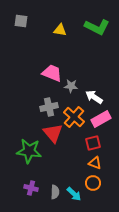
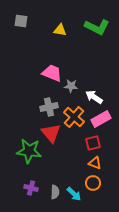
red triangle: moved 2 px left
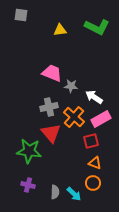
gray square: moved 6 px up
yellow triangle: rotated 16 degrees counterclockwise
red square: moved 2 px left, 2 px up
purple cross: moved 3 px left, 3 px up
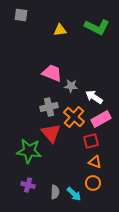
orange triangle: moved 1 px up
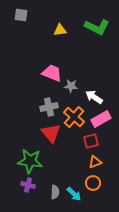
green star: moved 1 px right, 10 px down
orange triangle: rotated 40 degrees counterclockwise
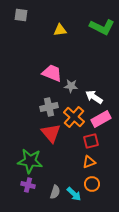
green L-shape: moved 5 px right
orange triangle: moved 6 px left
orange circle: moved 1 px left, 1 px down
gray semicircle: rotated 16 degrees clockwise
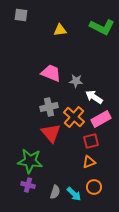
pink trapezoid: moved 1 px left
gray star: moved 5 px right, 5 px up
orange circle: moved 2 px right, 3 px down
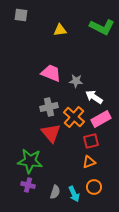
cyan arrow: rotated 21 degrees clockwise
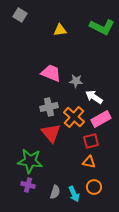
gray square: moved 1 px left; rotated 24 degrees clockwise
orange triangle: rotated 32 degrees clockwise
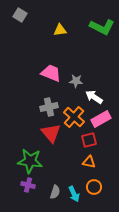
red square: moved 2 px left, 1 px up
